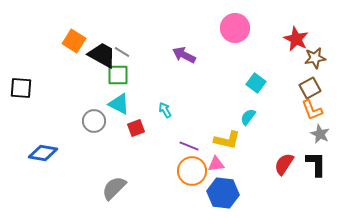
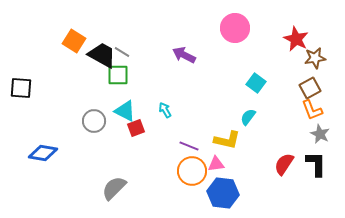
cyan triangle: moved 6 px right, 7 px down
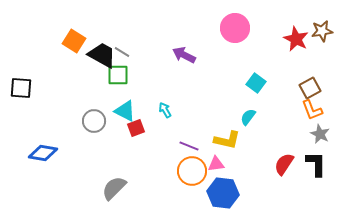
brown star: moved 7 px right, 27 px up
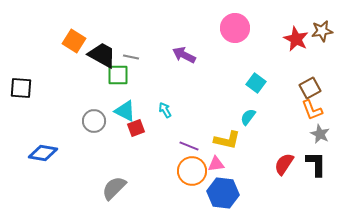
gray line: moved 9 px right, 5 px down; rotated 21 degrees counterclockwise
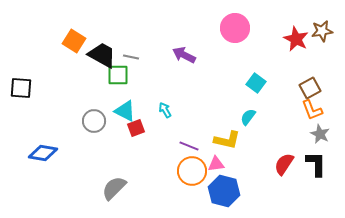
blue hexagon: moved 1 px right, 2 px up; rotated 8 degrees clockwise
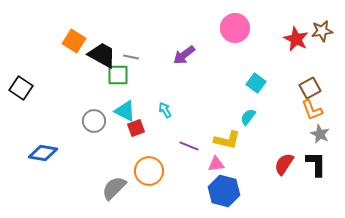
purple arrow: rotated 65 degrees counterclockwise
black square: rotated 30 degrees clockwise
orange circle: moved 43 px left
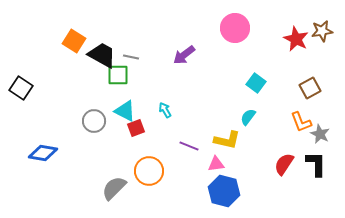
orange L-shape: moved 11 px left, 12 px down
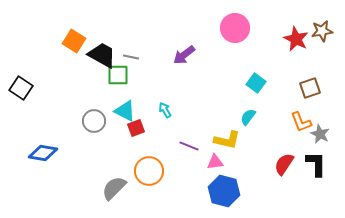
brown square: rotated 10 degrees clockwise
pink triangle: moved 1 px left, 2 px up
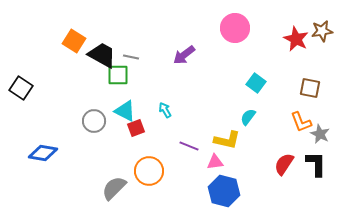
brown square: rotated 30 degrees clockwise
